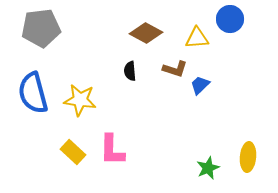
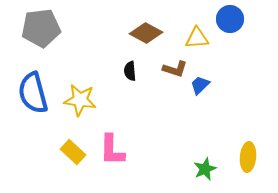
green star: moved 3 px left, 1 px down
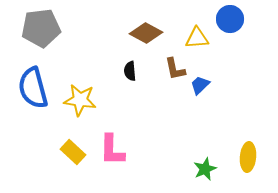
brown L-shape: rotated 60 degrees clockwise
blue semicircle: moved 5 px up
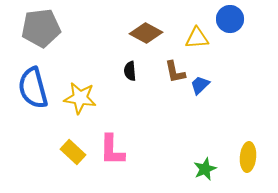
brown L-shape: moved 3 px down
yellow star: moved 2 px up
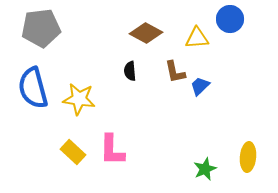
blue trapezoid: moved 1 px down
yellow star: moved 1 px left, 1 px down
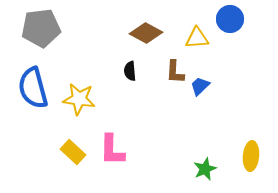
brown L-shape: rotated 15 degrees clockwise
yellow ellipse: moved 3 px right, 1 px up
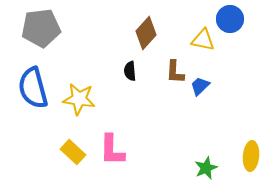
brown diamond: rotated 76 degrees counterclockwise
yellow triangle: moved 6 px right, 2 px down; rotated 15 degrees clockwise
green star: moved 1 px right, 1 px up
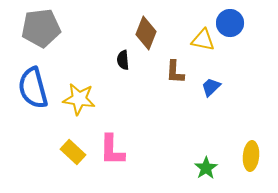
blue circle: moved 4 px down
brown diamond: rotated 20 degrees counterclockwise
black semicircle: moved 7 px left, 11 px up
blue trapezoid: moved 11 px right, 1 px down
green star: rotated 10 degrees counterclockwise
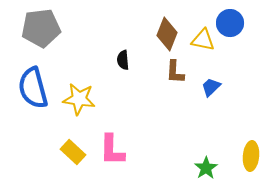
brown diamond: moved 21 px right, 1 px down
